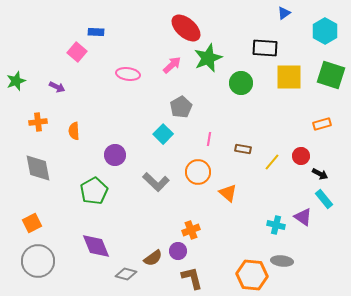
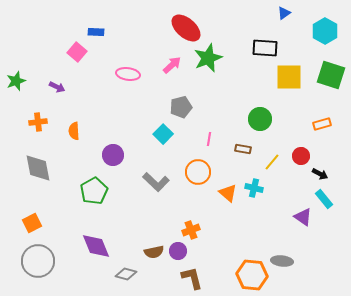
green circle at (241, 83): moved 19 px right, 36 px down
gray pentagon at (181, 107): rotated 15 degrees clockwise
purple circle at (115, 155): moved 2 px left
cyan cross at (276, 225): moved 22 px left, 37 px up
brown semicircle at (153, 258): moved 1 px right, 6 px up; rotated 24 degrees clockwise
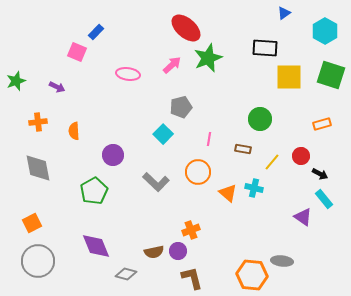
blue rectangle at (96, 32): rotated 49 degrees counterclockwise
pink square at (77, 52): rotated 18 degrees counterclockwise
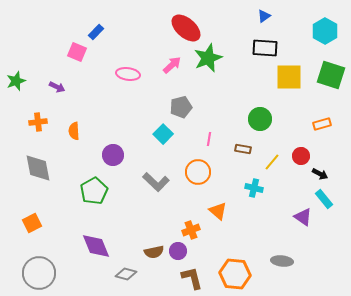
blue triangle at (284, 13): moved 20 px left, 3 px down
orange triangle at (228, 193): moved 10 px left, 18 px down
gray circle at (38, 261): moved 1 px right, 12 px down
orange hexagon at (252, 275): moved 17 px left, 1 px up
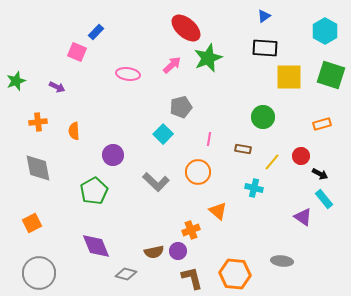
green circle at (260, 119): moved 3 px right, 2 px up
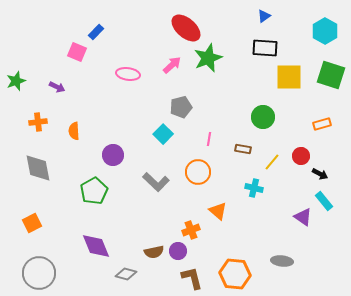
cyan rectangle at (324, 199): moved 2 px down
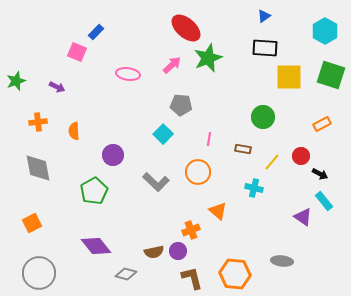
gray pentagon at (181, 107): moved 2 px up; rotated 20 degrees clockwise
orange rectangle at (322, 124): rotated 12 degrees counterclockwise
purple diamond at (96, 246): rotated 16 degrees counterclockwise
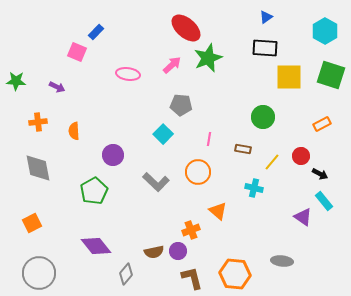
blue triangle at (264, 16): moved 2 px right, 1 px down
green star at (16, 81): rotated 24 degrees clockwise
gray diamond at (126, 274): rotated 65 degrees counterclockwise
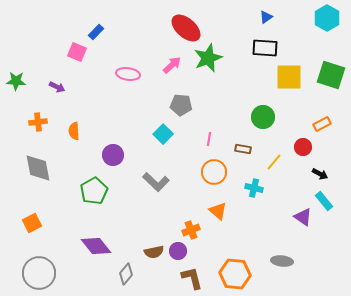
cyan hexagon at (325, 31): moved 2 px right, 13 px up
red circle at (301, 156): moved 2 px right, 9 px up
yellow line at (272, 162): moved 2 px right
orange circle at (198, 172): moved 16 px right
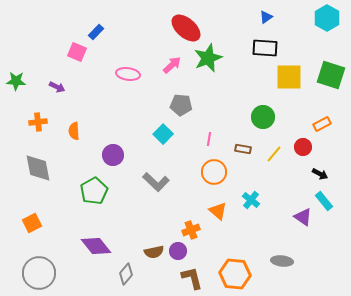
yellow line at (274, 162): moved 8 px up
cyan cross at (254, 188): moved 3 px left, 12 px down; rotated 24 degrees clockwise
